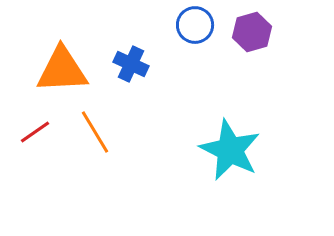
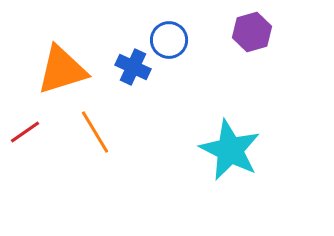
blue circle: moved 26 px left, 15 px down
blue cross: moved 2 px right, 3 px down
orange triangle: rotated 14 degrees counterclockwise
red line: moved 10 px left
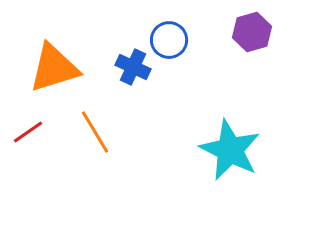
orange triangle: moved 8 px left, 2 px up
red line: moved 3 px right
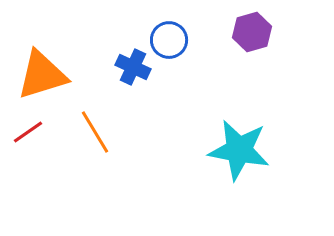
orange triangle: moved 12 px left, 7 px down
cyan star: moved 9 px right; rotated 16 degrees counterclockwise
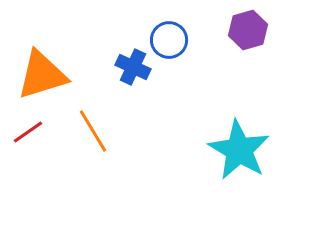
purple hexagon: moved 4 px left, 2 px up
orange line: moved 2 px left, 1 px up
cyan star: rotated 20 degrees clockwise
